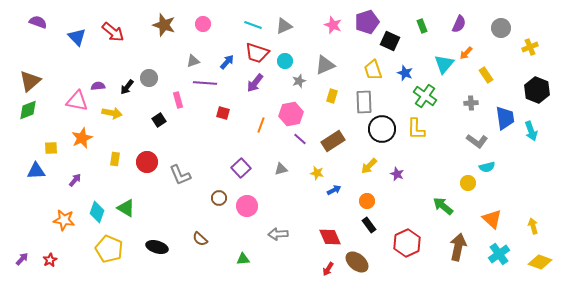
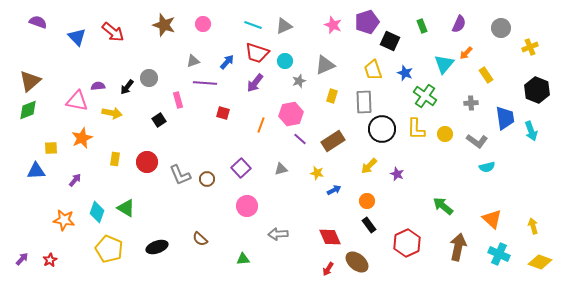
yellow circle at (468, 183): moved 23 px left, 49 px up
brown circle at (219, 198): moved 12 px left, 19 px up
black ellipse at (157, 247): rotated 35 degrees counterclockwise
cyan cross at (499, 254): rotated 30 degrees counterclockwise
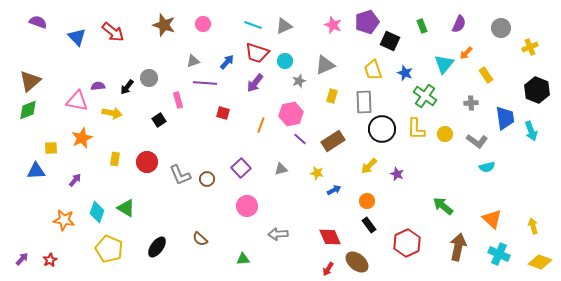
black ellipse at (157, 247): rotated 35 degrees counterclockwise
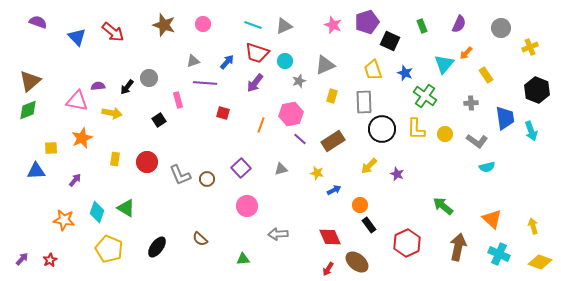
orange circle at (367, 201): moved 7 px left, 4 px down
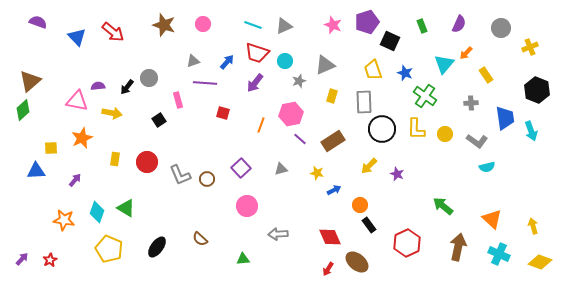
green diamond at (28, 110): moved 5 px left; rotated 20 degrees counterclockwise
